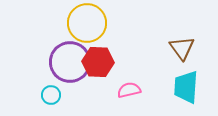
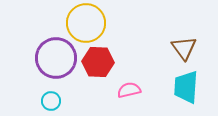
yellow circle: moved 1 px left
brown triangle: moved 2 px right
purple circle: moved 14 px left, 4 px up
cyan circle: moved 6 px down
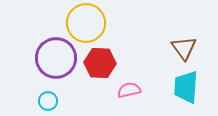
red hexagon: moved 2 px right, 1 px down
cyan circle: moved 3 px left
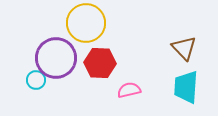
brown triangle: rotated 8 degrees counterclockwise
cyan circle: moved 12 px left, 21 px up
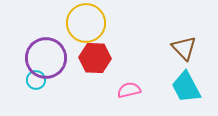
purple circle: moved 10 px left
red hexagon: moved 5 px left, 5 px up
cyan trapezoid: rotated 32 degrees counterclockwise
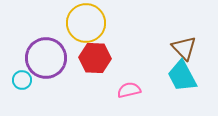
cyan circle: moved 14 px left
cyan trapezoid: moved 4 px left, 11 px up
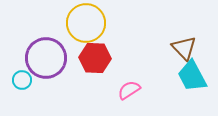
cyan trapezoid: moved 10 px right
pink semicircle: rotated 20 degrees counterclockwise
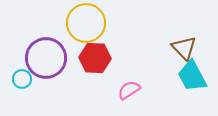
cyan circle: moved 1 px up
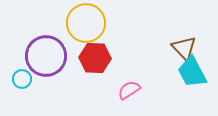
purple circle: moved 2 px up
cyan trapezoid: moved 4 px up
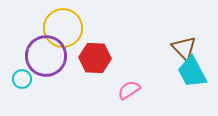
yellow circle: moved 23 px left, 5 px down
